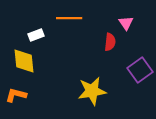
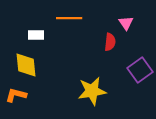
white rectangle: rotated 21 degrees clockwise
yellow diamond: moved 2 px right, 4 px down
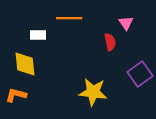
white rectangle: moved 2 px right
red semicircle: rotated 18 degrees counterclockwise
yellow diamond: moved 1 px left, 1 px up
purple square: moved 4 px down
yellow star: moved 1 px right, 1 px down; rotated 16 degrees clockwise
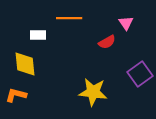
red semicircle: moved 3 px left; rotated 72 degrees clockwise
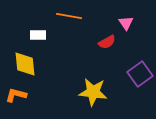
orange line: moved 2 px up; rotated 10 degrees clockwise
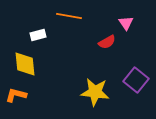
white rectangle: rotated 14 degrees counterclockwise
purple square: moved 4 px left, 6 px down; rotated 15 degrees counterclockwise
yellow star: moved 2 px right
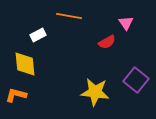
white rectangle: rotated 14 degrees counterclockwise
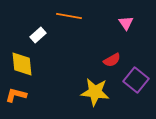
white rectangle: rotated 14 degrees counterclockwise
red semicircle: moved 5 px right, 18 px down
yellow diamond: moved 3 px left
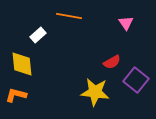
red semicircle: moved 2 px down
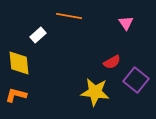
yellow diamond: moved 3 px left, 1 px up
